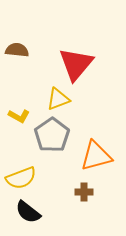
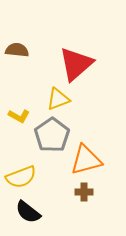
red triangle: rotated 9 degrees clockwise
orange triangle: moved 10 px left, 4 px down
yellow semicircle: moved 1 px up
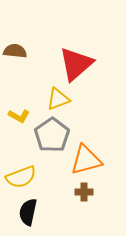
brown semicircle: moved 2 px left, 1 px down
black semicircle: rotated 64 degrees clockwise
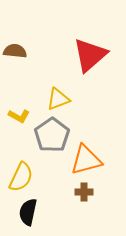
red triangle: moved 14 px right, 9 px up
yellow semicircle: rotated 44 degrees counterclockwise
